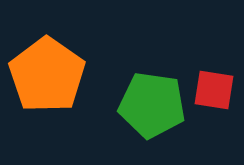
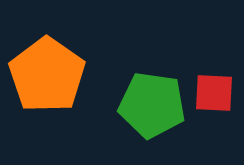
red square: moved 3 px down; rotated 6 degrees counterclockwise
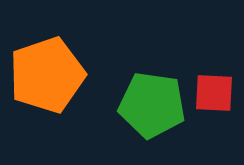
orange pentagon: rotated 18 degrees clockwise
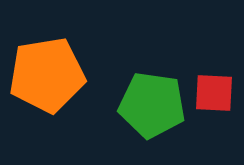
orange pentagon: rotated 10 degrees clockwise
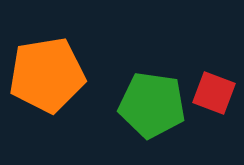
red square: rotated 18 degrees clockwise
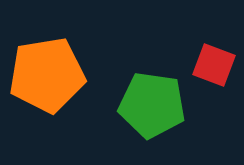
red square: moved 28 px up
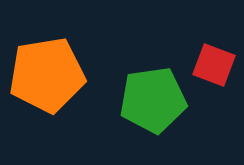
green pentagon: moved 1 px right, 5 px up; rotated 16 degrees counterclockwise
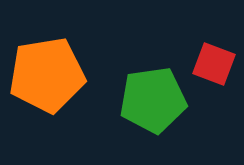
red square: moved 1 px up
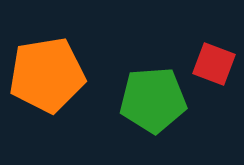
green pentagon: rotated 4 degrees clockwise
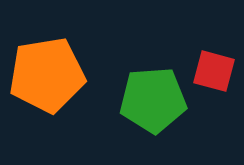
red square: moved 7 px down; rotated 6 degrees counterclockwise
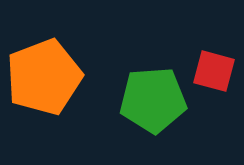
orange pentagon: moved 3 px left, 2 px down; rotated 12 degrees counterclockwise
